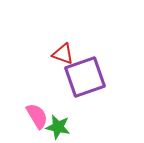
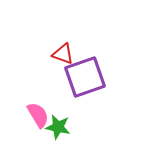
pink semicircle: moved 1 px right, 1 px up
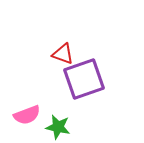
purple square: moved 1 px left, 2 px down
pink semicircle: moved 11 px left; rotated 100 degrees clockwise
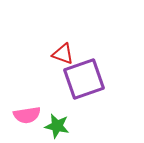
pink semicircle: rotated 12 degrees clockwise
green star: moved 1 px left, 1 px up
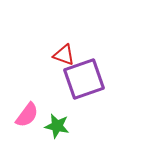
red triangle: moved 1 px right, 1 px down
pink semicircle: rotated 44 degrees counterclockwise
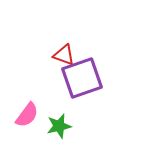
purple square: moved 2 px left, 1 px up
green star: moved 2 px right; rotated 25 degrees counterclockwise
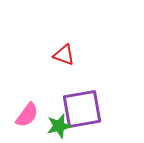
purple square: moved 31 px down; rotated 9 degrees clockwise
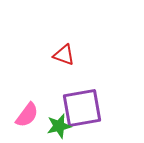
purple square: moved 1 px up
